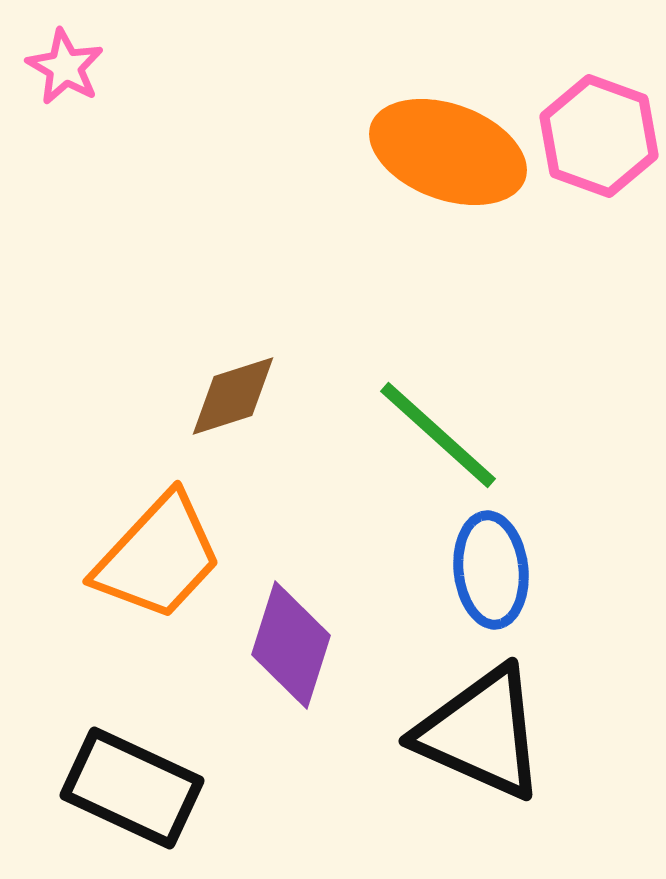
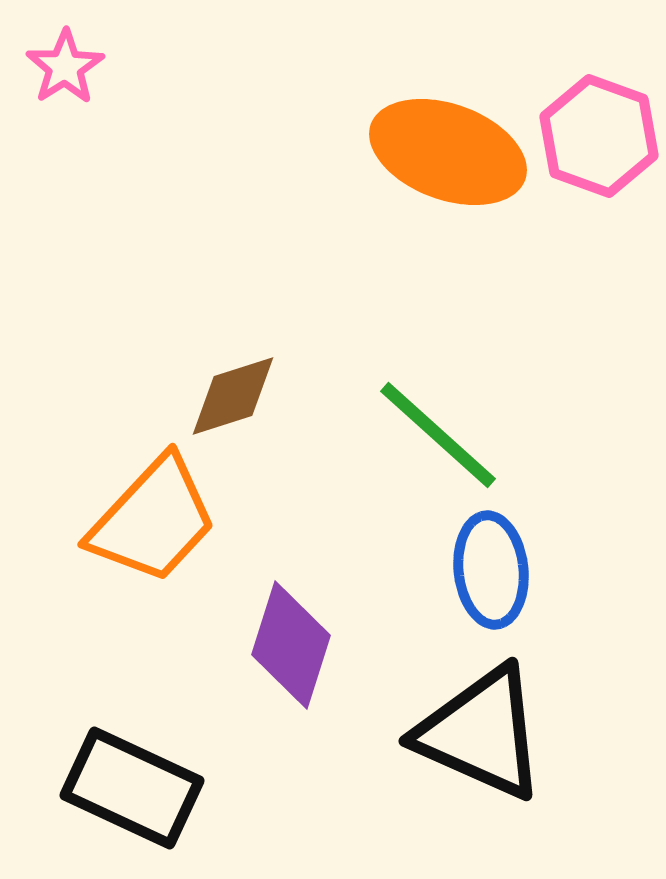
pink star: rotated 10 degrees clockwise
orange trapezoid: moved 5 px left, 37 px up
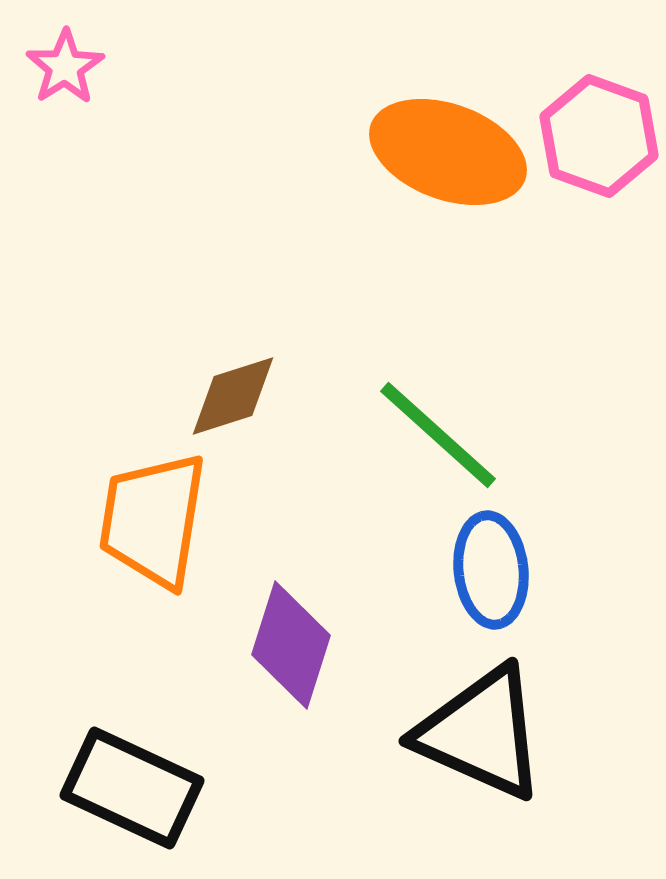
orange trapezoid: rotated 146 degrees clockwise
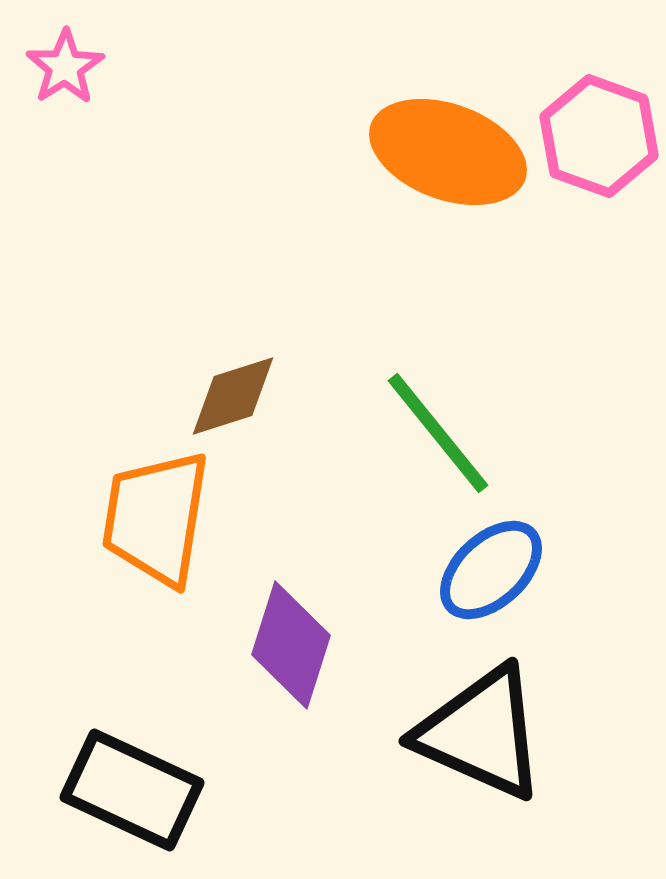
green line: moved 2 px up; rotated 9 degrees clockwise
orange trapezoid: moved 3 px right, 2 px up
blue ellipse: rotated 53 degrees clockwise
black rectangle: moved 2 px down
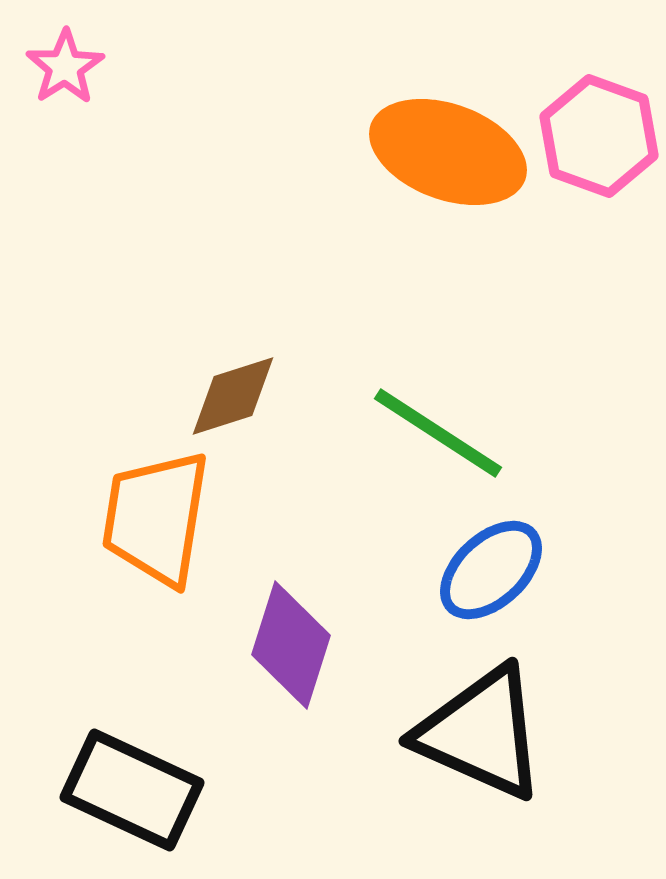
green line: rotated 18 degrees counterclockwise
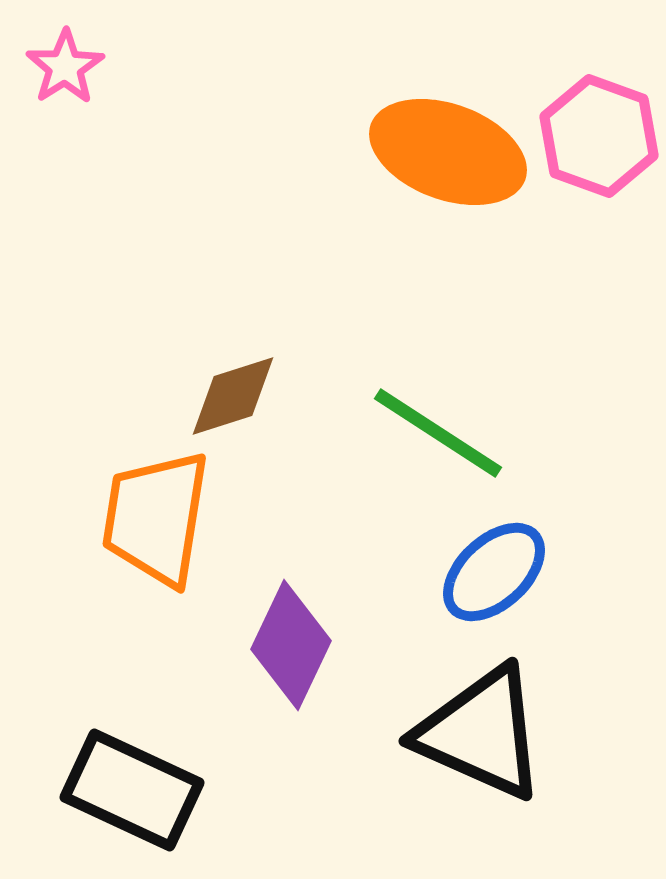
blue ellipse: moved 3 px right, 2 px down
purple diamond: rotated 8 degrees clockwise
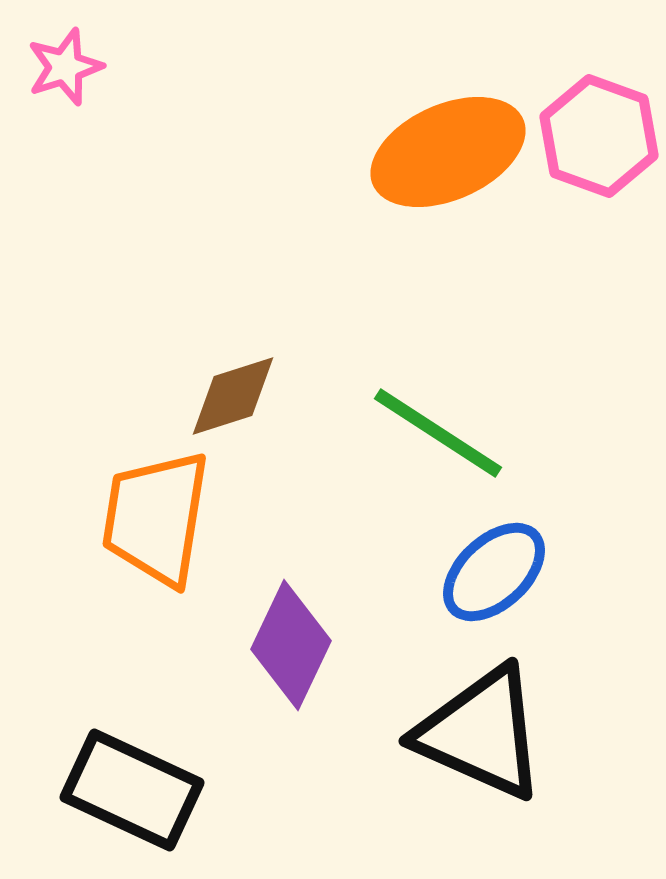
pink star: rotated 14 degrees clockwise
orange ellipse: rotated 44 degrees counterclockwise
